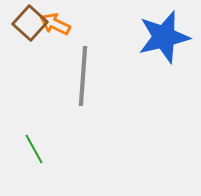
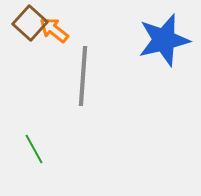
orange arrow: moved 1 px left, 6 px down; rotated 12 degrees clockwise
blue star: moved 3 px down
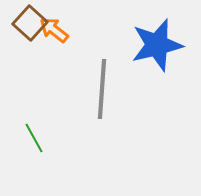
blue star: moved 7 px left, 5 px down
gray line: moved 19 px right, 13 px down
green line: moved 11 px up
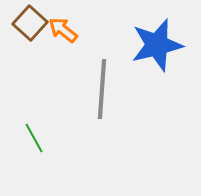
orange arrow: moved 9 px right
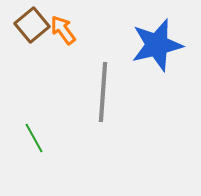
brown square: moved 2 px right, 2 px down; rotated 8 degrees clockwise
orange arrow: rotated 16 degrees clockwise
gray line: moved 1 px right, 3 px down
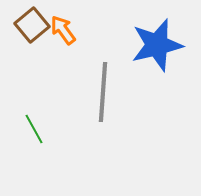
green line: moved 9 px up
